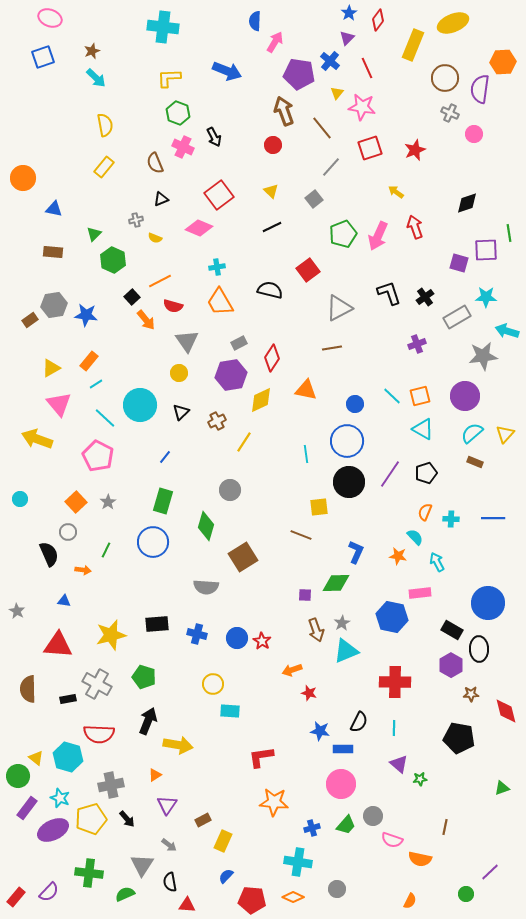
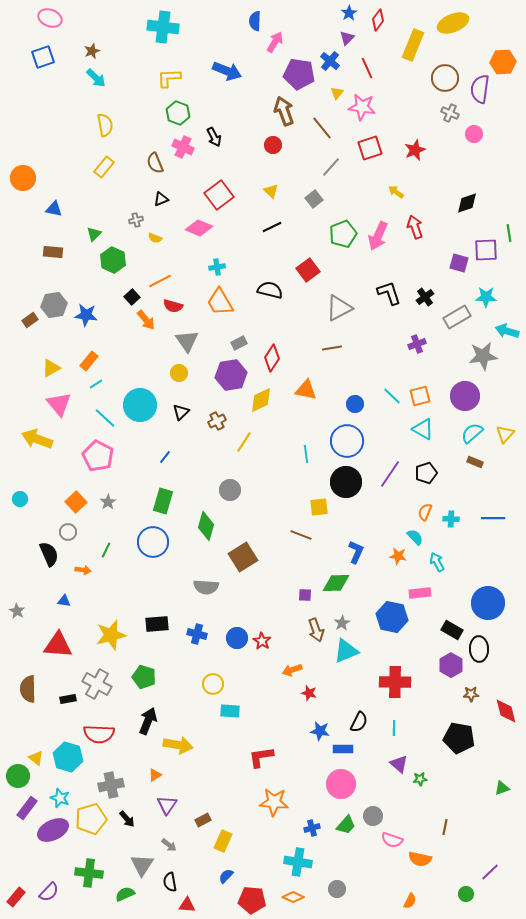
black circle at (349, 482): moved 3 px left
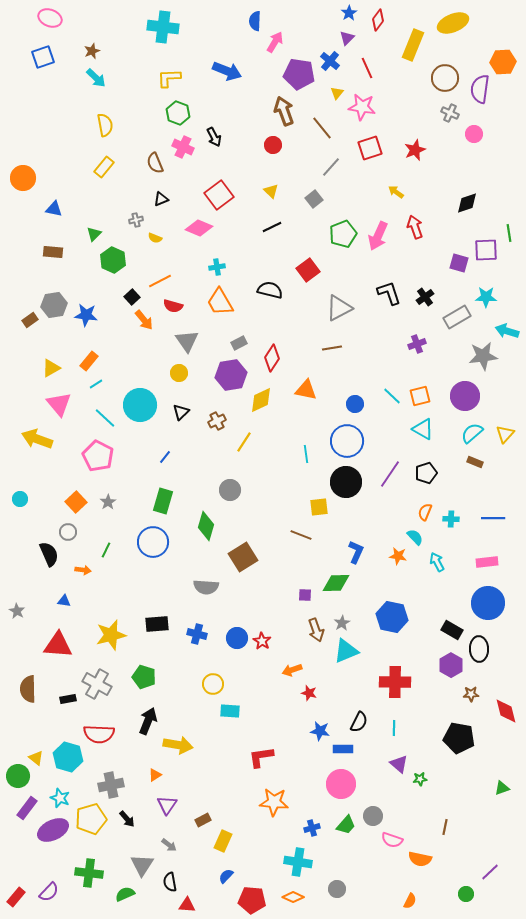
orange arrow at (146, 320): moved 2 px left
pink rectangle at (420, 593): moved 67 px right, 31 px up
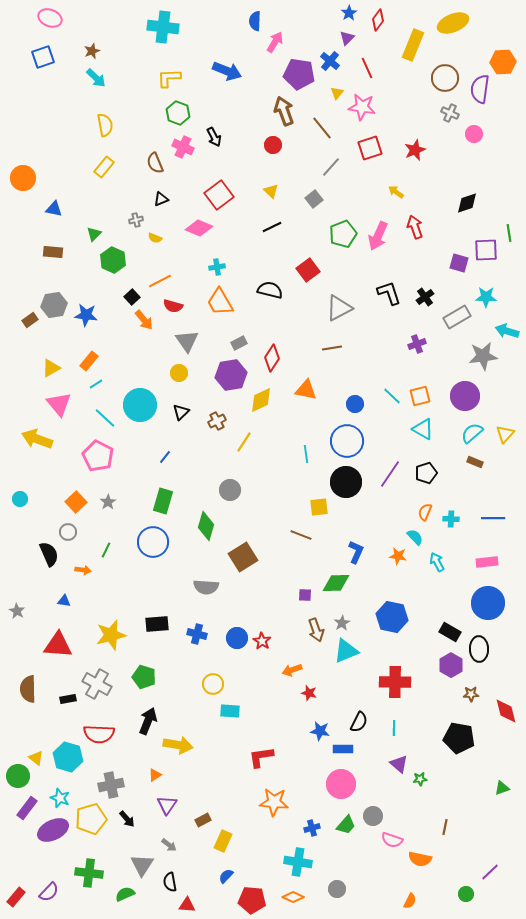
black rectangle at (452, 630): moved 2 px left, 2 px down
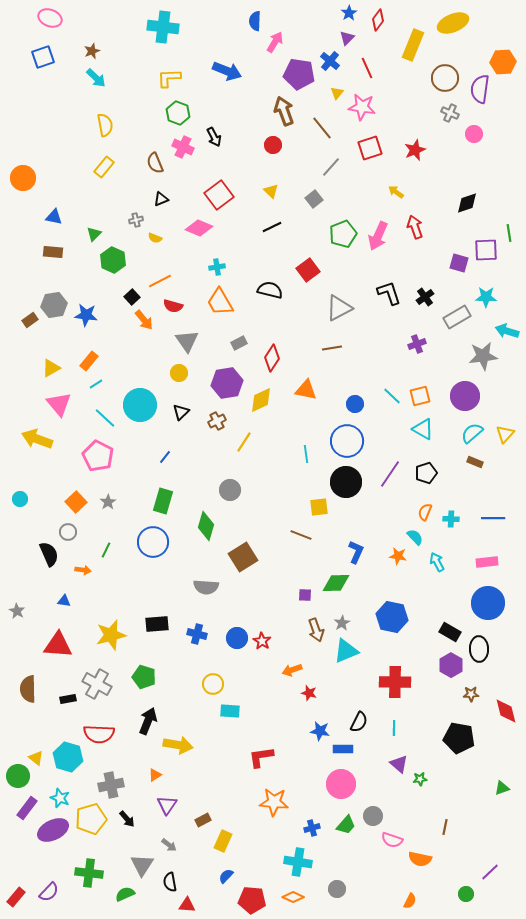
blue triangle at (54, 209): moved 8 px down
purple hexagon at (231, 375): moved 4 px left, 8 px down
